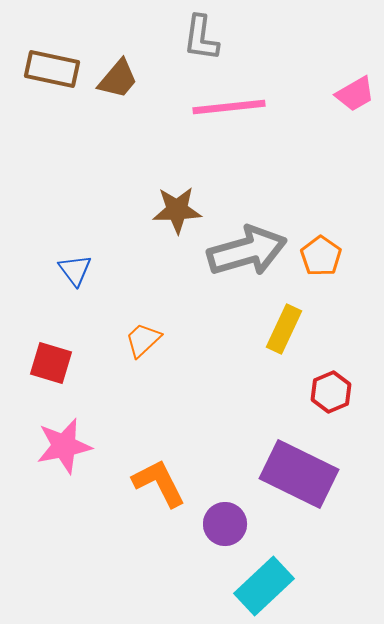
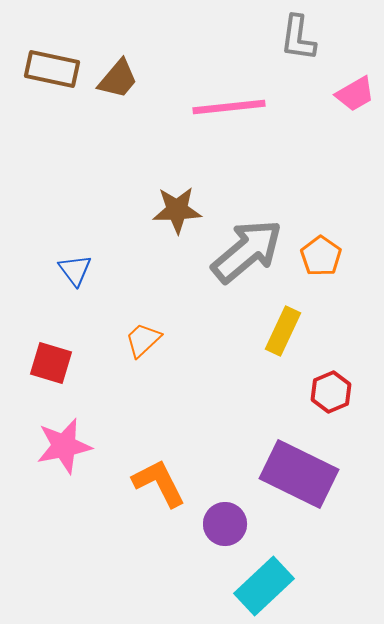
gray L-shape: moved 97 px right
gray arrow: rotated 24 degrees counterclockwise
yellow rectangle: moved 1 px left, 2 px down
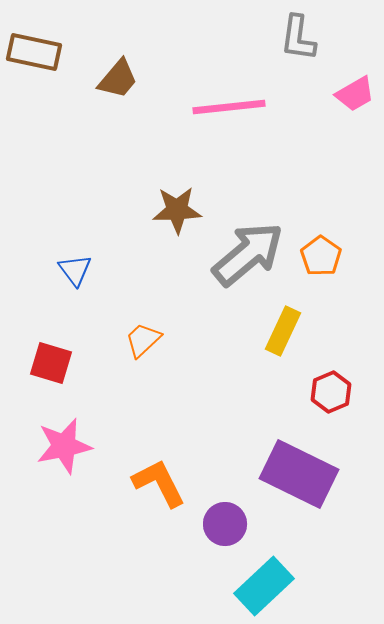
brown rectangle: moved 18 px left, 17 px up
gray arrow: moved 1 px right, 3 px down
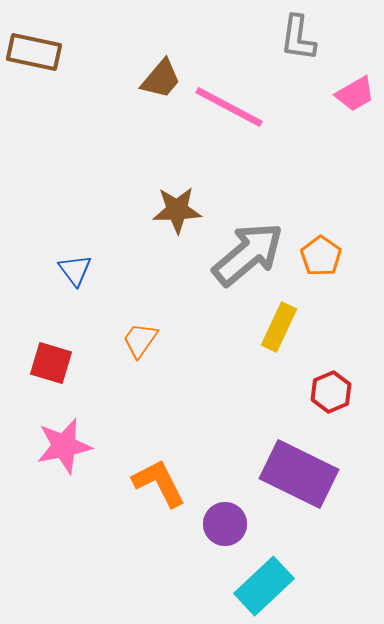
brown trapezoid: moved 43 px right
pink line: rotated 34 degrees clockwise
yellow rectangle: moved 4 px left, 4 px up
orange trapezoid: moved 3 px left; rotated 12 degrees counterclockwise
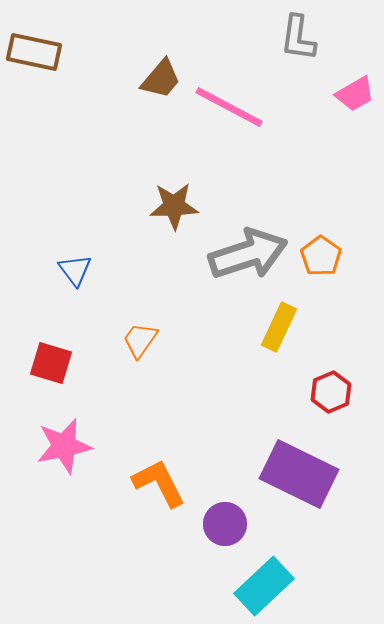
brown star: moved 3 px left, 4 px up
gray arrow: rotated 22 degrees clockwise
